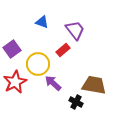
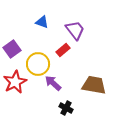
black cross: moved 10 px left, 6 px down
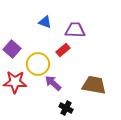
blue triangle: moved 3 px right
purple trapezoid: rotated 50 degrees counterclockwise
purple square: rotated 12 degrees counterclockwise
red star: rotated 30 degrees clockwise
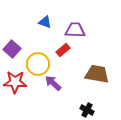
brown trapezoid: moved 3 px right, 11 px up
black cross: moved 21 px right, 2 px down
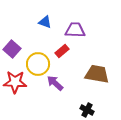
red rectangle: moved 1 px left, 1 px down
purple arrow: moved 2 px right
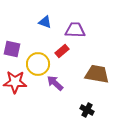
purple square: rotated 30 degrees counterclockwise
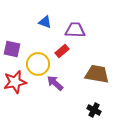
red star: rotated 15 degrees counterclockwise
black cross: moved 7 px right
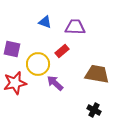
purple trapezoid: moved 3 px up
red star: moved 1 px down
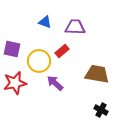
yellow circle: moved 1 px right, 3 px up
black cross: moved 7 px right
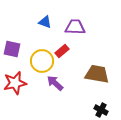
yellow circle: moved 3 px right
